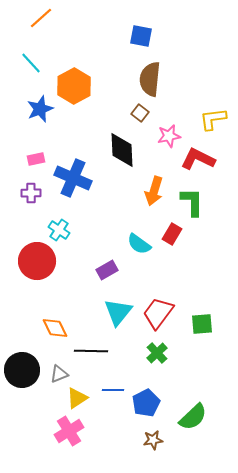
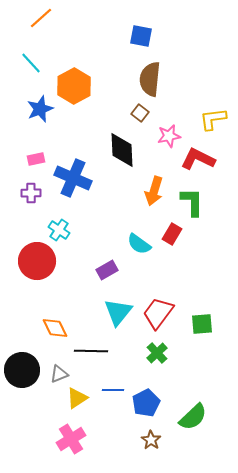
pink cross: moved 2 px right, 8 px down
brown star: moved 2 px left; rotated 30 degrees counterclockwise
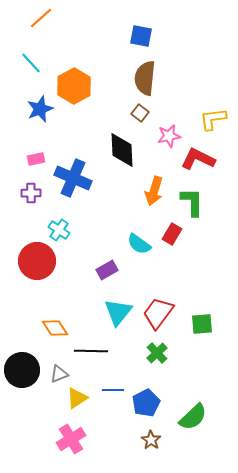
brown semicircle: moved 5 px left, 1 px up
orange diamond: rotated 8 degrees counterclockwise
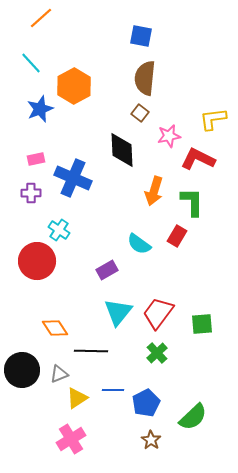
red rectangle: moved 5 px right, 2 px down
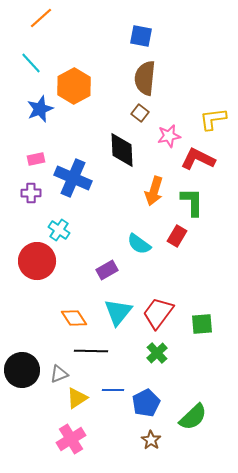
orange diamond: moved 19 px right, 10 px up
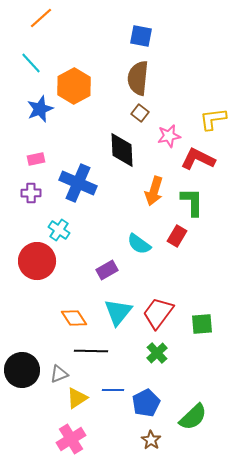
brown semicircle: moved 7 px left
blue cross: moved 5 px right, 5 px down
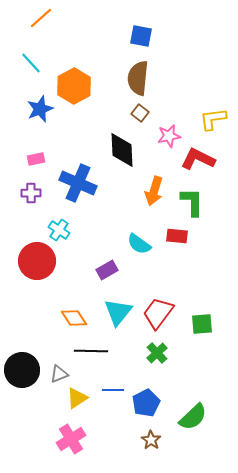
red rectangle: rotated 65 degrees clockwise
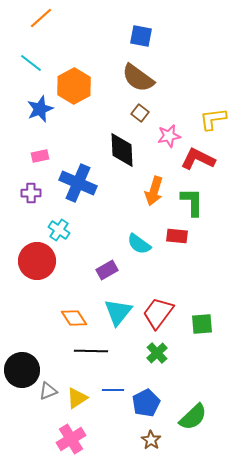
cyan line: rotated 10 degrees counterclockwise
brown semicircle: rotated 60 degrees counterclockwise
pink rectangle: moved 4 px right, 3 px up
gray triangle: moved 11 px left, 17 px down
